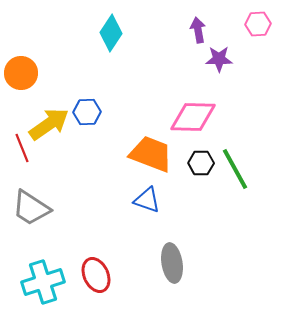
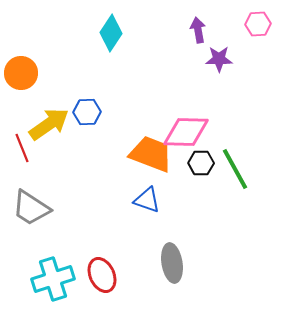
pink diamond: moved 7 px left, 15 px down
red ellipse: moved 6 px right
cyan cross: moved 10 px right, 3 px up
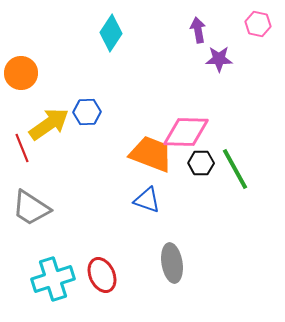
pink hexagon: rotated 15 degrees clockwise
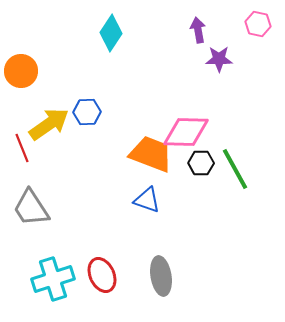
orange circle: moved 2 px up
gray trapezoid: rotated 24 degrees clockwise
gray ellipse: moved 11 px left, 13 px down
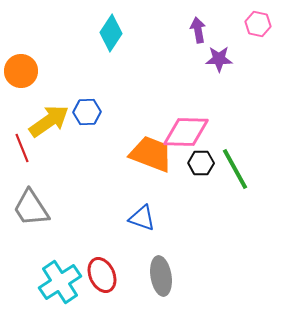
yellow arrow: moved 3 px up
blue triangle: moved 5 px left, 18 px down
cyan cross: moved 7 px right, 3 px down; rotated 15 degrees counterclockwise
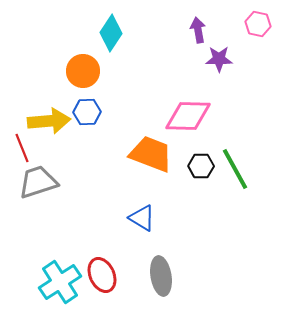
orange circle: moved 62 px right
yellow arrow: rotated 30 degrees clockwise
pink diamond: moved 2 px right, 16 px up
black hexagon: moved 3 px down
gray trapezoid: moved 7 px right, 26 px up; rotated 105 degrees clockwise
blue triangle: rotated 12 degrees clockwise
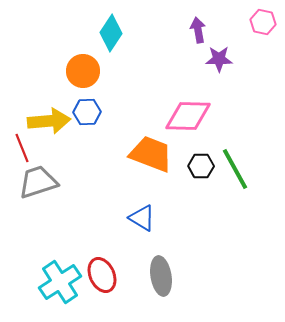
pink hexagon: moved 5 px right, 2 px up
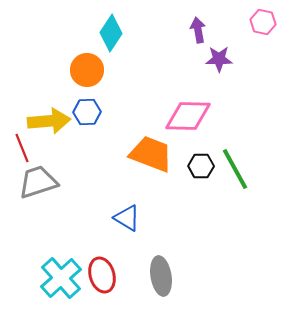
orange circle: moved 4 px right, 1 px up
blue triangle: moved 15 px left
red ellipse: rotated 8 degrees clockwise
cyan cross: moved 1 px right, 4 px up; rotated 9 degrees counterclockwise
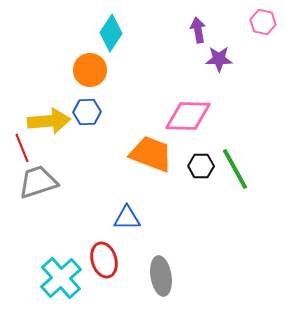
orange circle: moved 3 px right
blue triangle: rotated 32 degrees counterclockwise
red ellipse: moved 2 px right, 15 px up
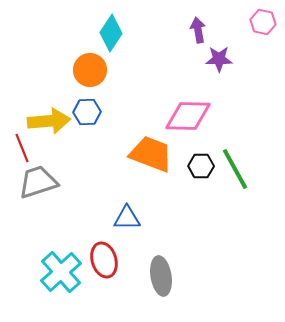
cyan cross: moved 6 px up
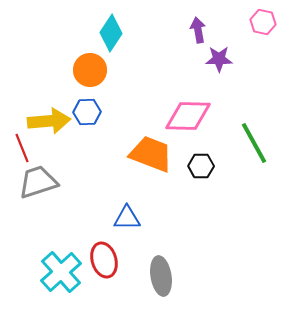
green line: moved 19 px right, 26 px up
